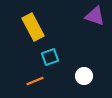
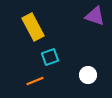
white circle: moved 4 px right, 1 px up
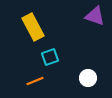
white circle: moved 3 px down
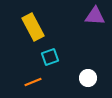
purple triangle: rotated 15 degrees counterclockwise
orange line: moved 2 px left, 1 px down
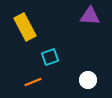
purple triangle: moved 5 px left
yellow rectangle: moved 8 px left
white circle: moved 2 px down
